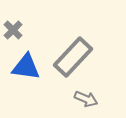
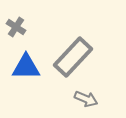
gray cross: moved 3 px right, 3 px up; rotated 12 degrees counterclockwise
blue triangle: rotated 8 degrees counterclockwise
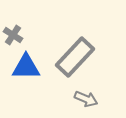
gray cross: moved 3 px left, 8 px down
gray rectangle: moved 2 px right
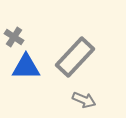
gray cross: moved 1 px right, 2 px down
gray arrow: moved 2 px left, 1 px down
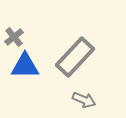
gray cross: rotated 18 degrees clockwise
blue triangle: moved 1 px left, 1 px up
